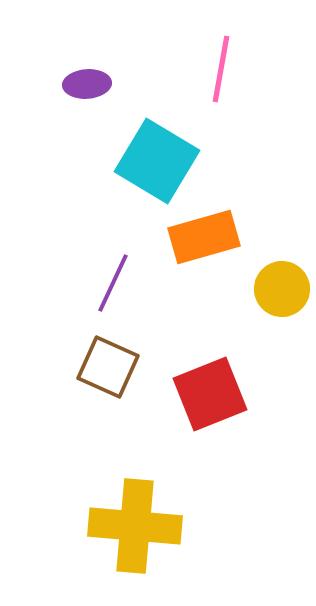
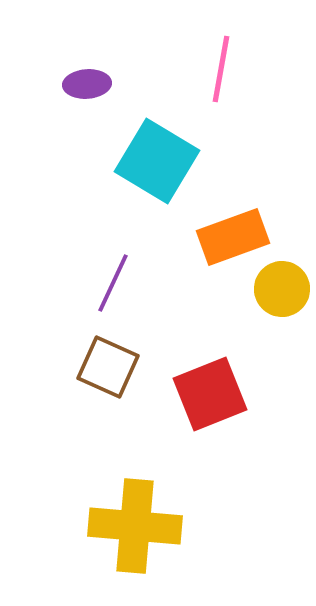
orange rectangle: moved 29 px right; rotated 4 degrees counterclockwise
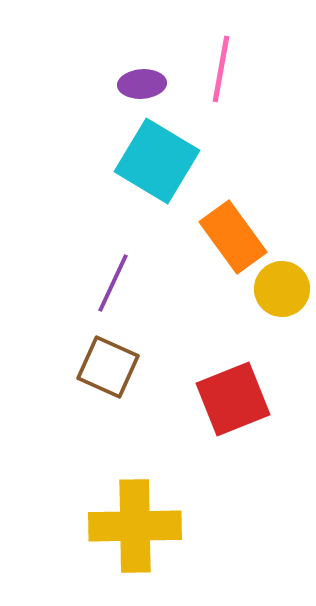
purple ellipse: moved 55 px right
orange rectangle: rotated 74 degrees clockwise
red square: moved 23 px right, 5 px down
yellow cross: rotated 6 degrees counterclockwise
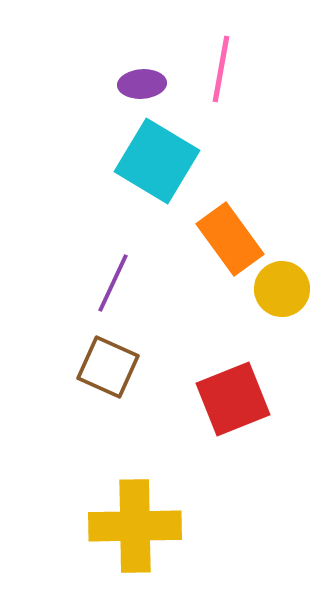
orange rectangle: moved 3 px left, 2 px down
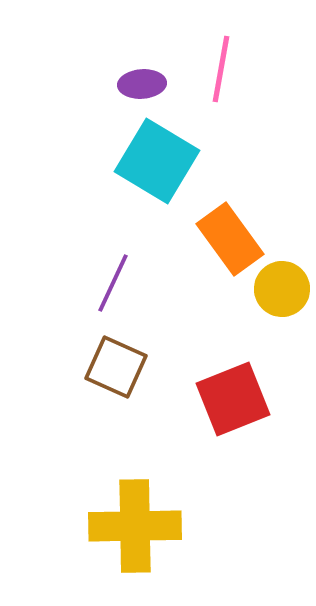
brown square: moved 8 px right
